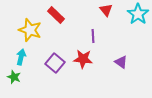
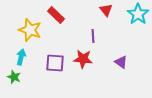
purple square: rotated 36 degrees counterclockwise
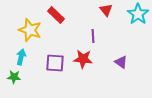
green star: rotated 16 degrees counterclockwise
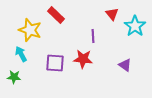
red triangle: moved 6 px right, 4 px down
cyan star: moved 3 px left, 12 px down
cyan arrow: moved 3 px up; rotated 42 degrees counterclockwise
purple triangle: moved 4 px right, 3 px down
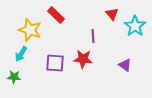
cyan arrow: rotated 119 degrees counterclockwise
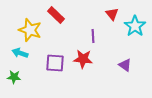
cyan arrow: moved 1 px left, 1 px up; rotated 77 degrees clockwise
